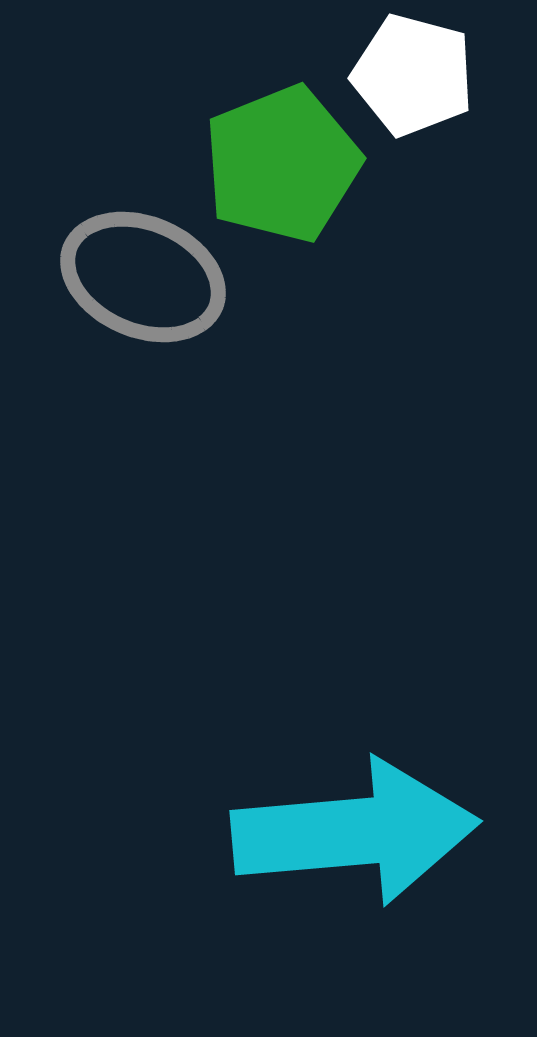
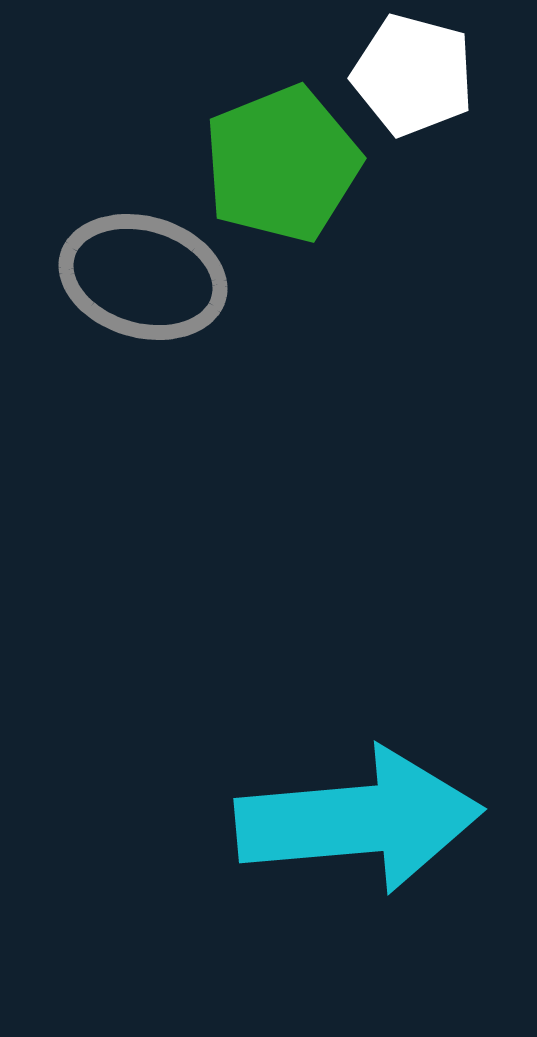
gray ellipse: rotated 7 degrees counterclockwise
cyan arrow: moved 4 px right, 12 px up
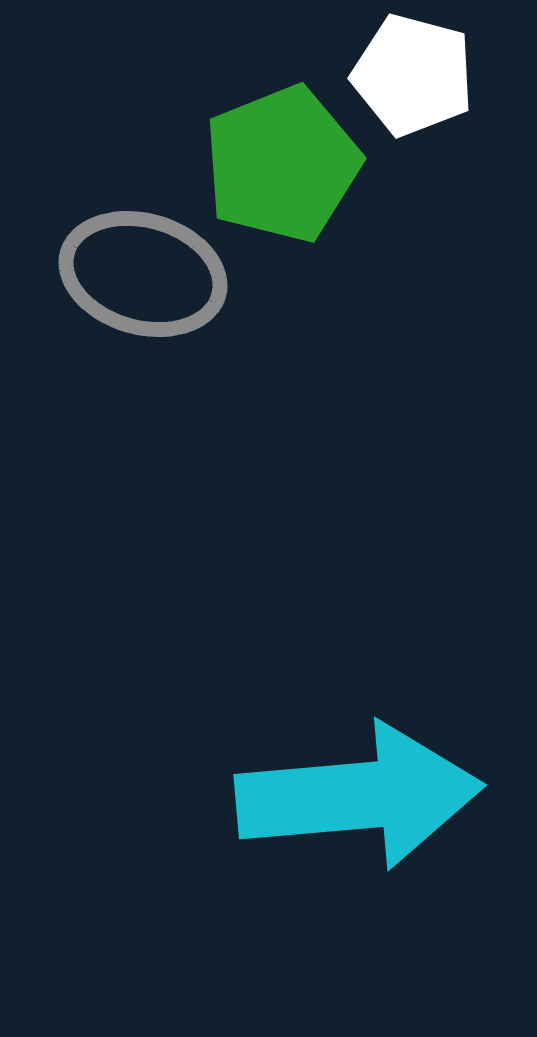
gray ellipse: moved 3 px up
cyan arrow: moved 24 px up
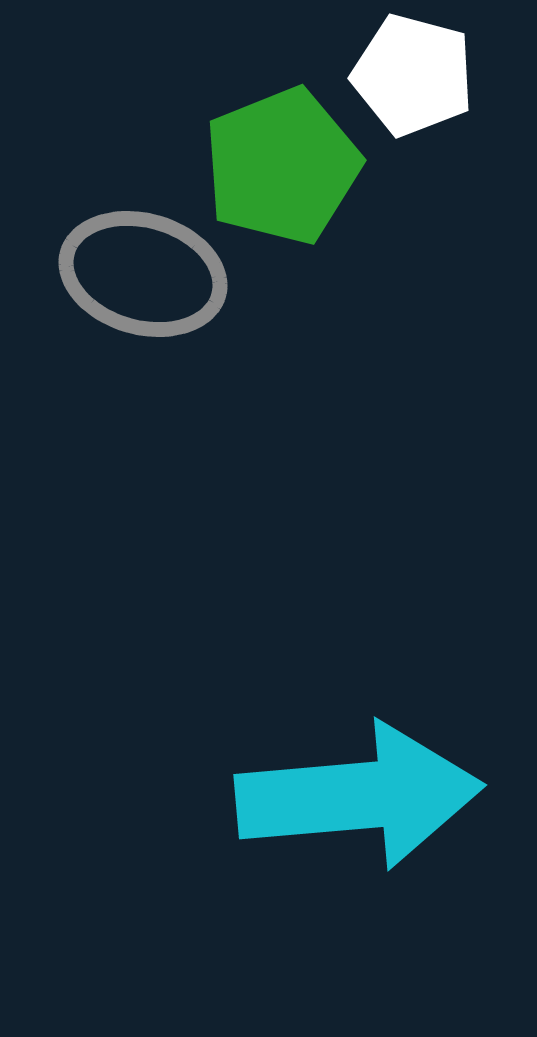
green pentagon: moved 2 px down
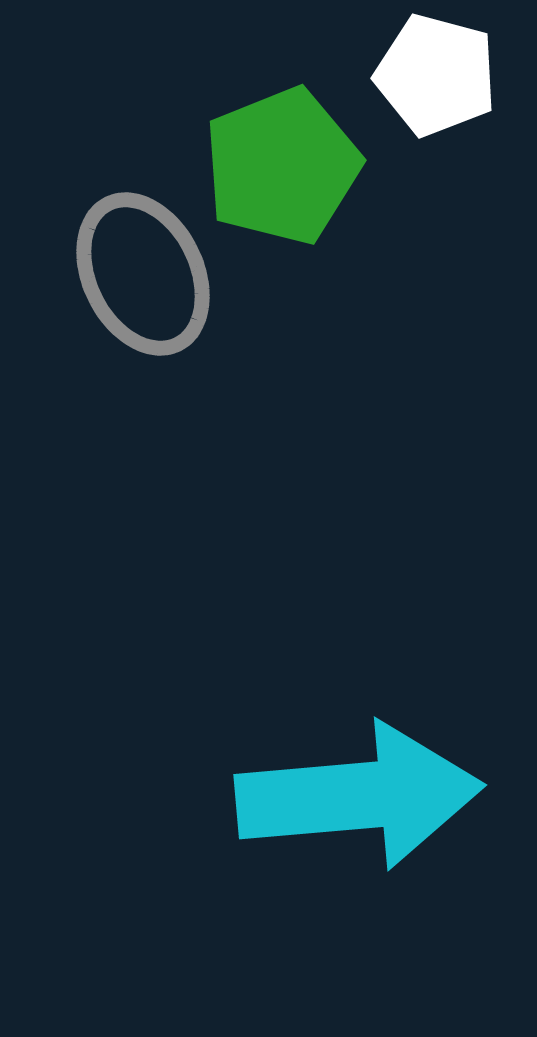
white pentagon: moved 23 px right
gray ellipse: rotated 48 degrees clockwise
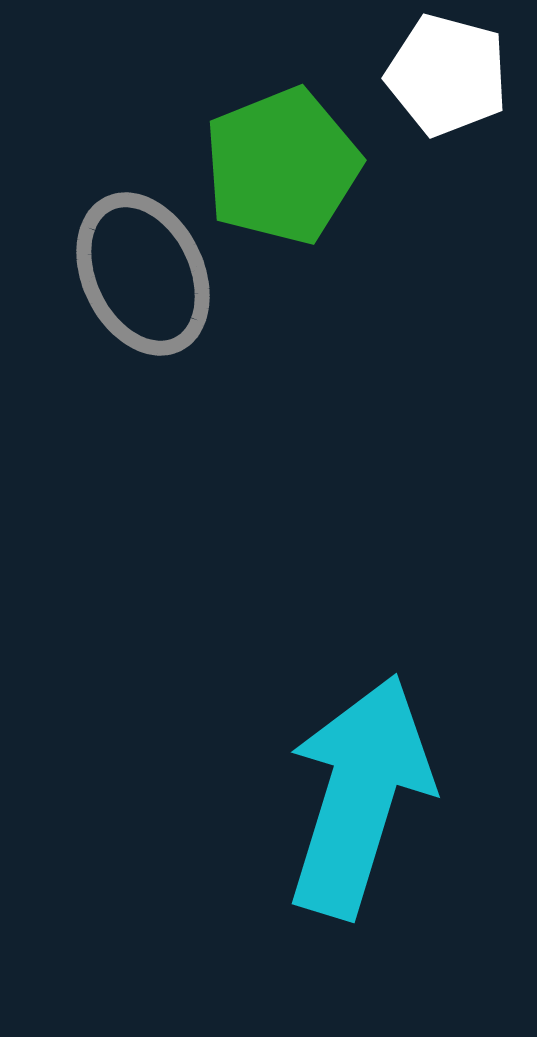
white pentagon: moved 11 px right
cyan arrow: rotated 68 degrees counterclockwise
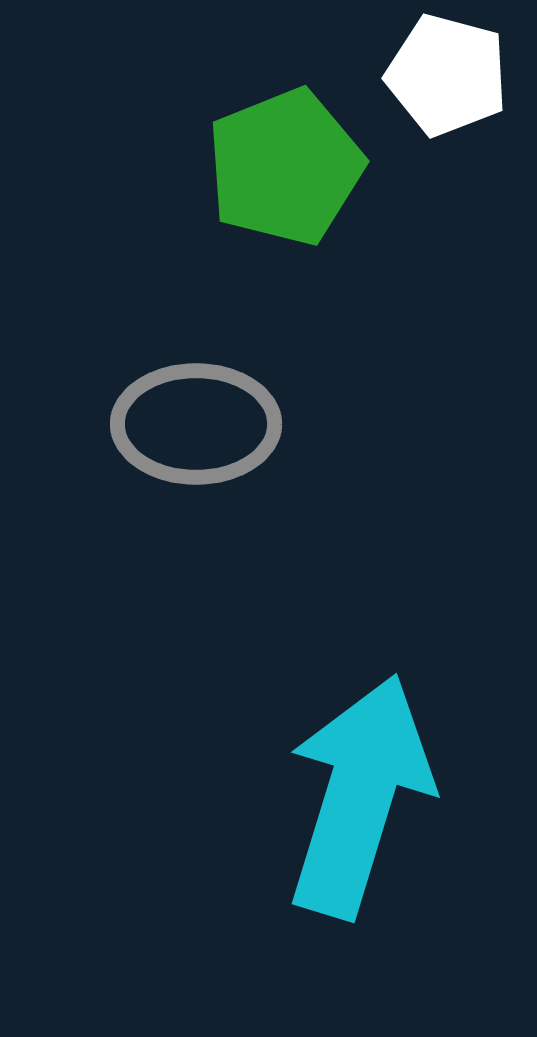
green pentagon: moved 3 px right, 1 px down
gray ellipse: moved 53 px right, 150 px down; rotated 64 degrees counterclockwise
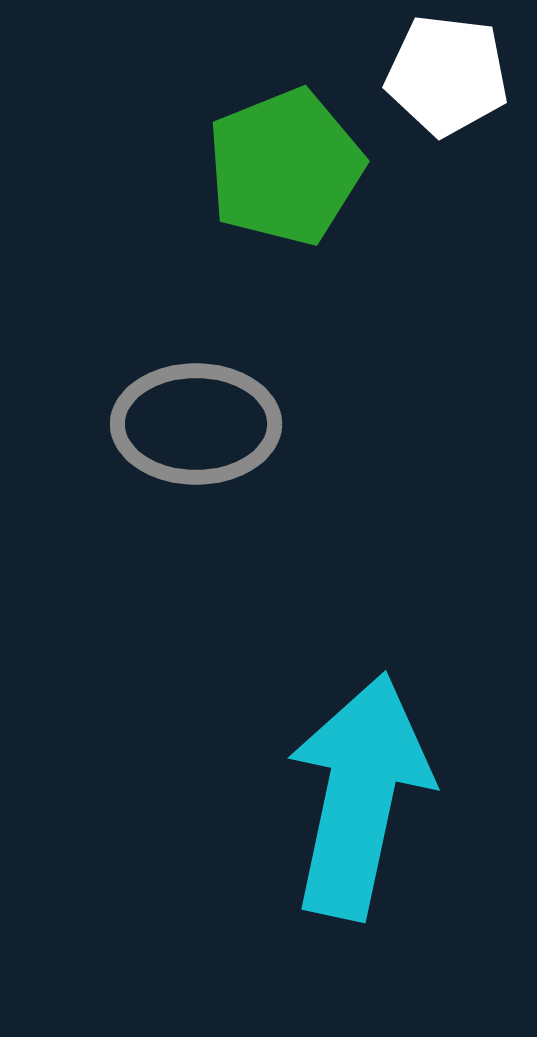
white pentagon: rotated 8 degrees counterclockwise
cyan arrow: rotated 5 degrees counterclockwise
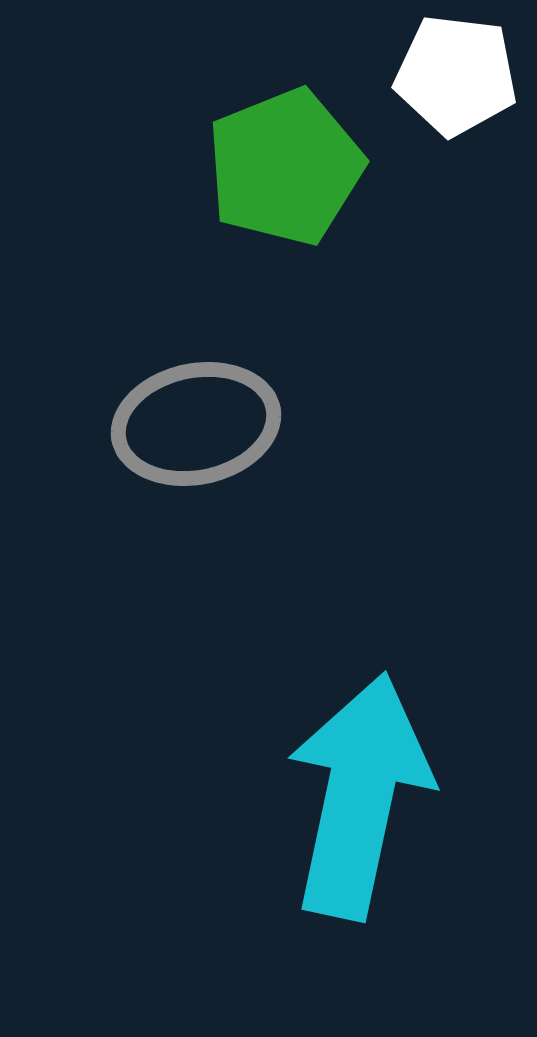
white pentagon: moved 9 px right
gray ellipse: rotated 12 degrees counterclockwise
